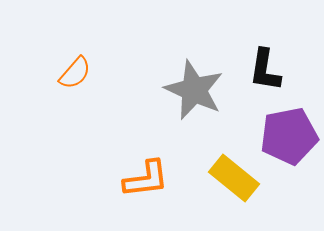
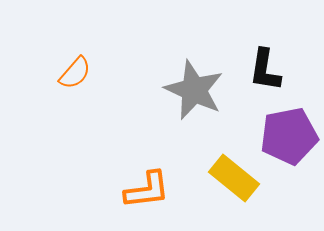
orange L-shape: moved 1 px right, 11 px down
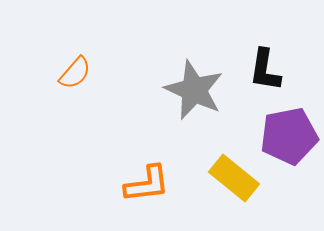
orange L-shape: moved 6 px up
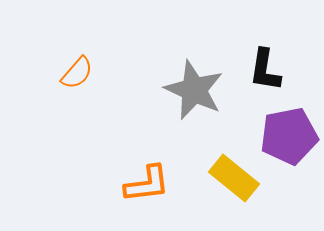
orange semicircle: moved 2 px right
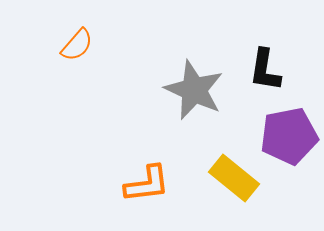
orange semicircle: moved 28 px up
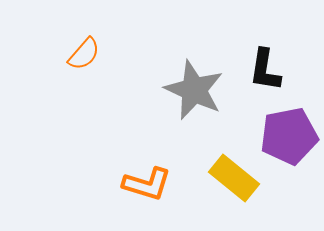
orange semicircle: moved 7 px right, 9 px down
orange L-shape: rotated 24 degrees clockwise
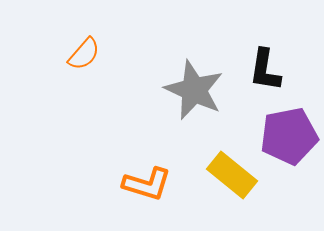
yellow rectangle: moved 2 px left, 3 px up
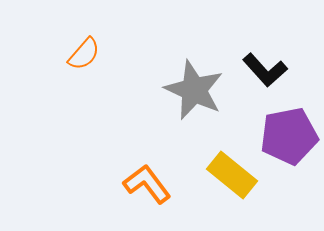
black L-shape: rotated 51 degrees counterclockwise
orange L-shape: rotated 144 degrees counterclockwise
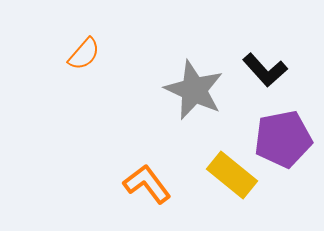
purple pentagon: moved 6 px left, 3 px down
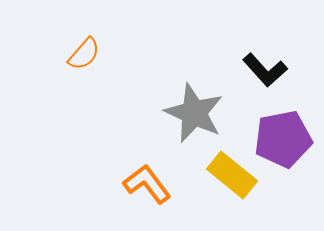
gray star: moved 23 px down
